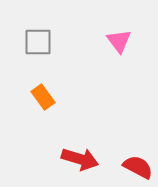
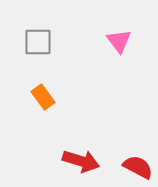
red arrow: moved 1 px right, 2 px down
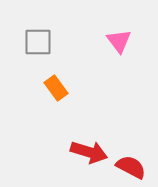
orange rectangle: moved 13 px right, 9 px up
red arrow: moved 8 px right, 9 px up
red semicircle: moved 7 px left
